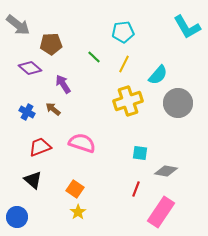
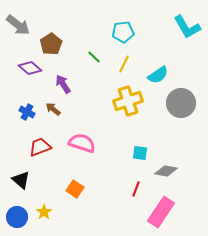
brown pentagon: rotated 30 degrees counterclockwise
cyan semicircle: rotated 15 degrees clockwise
gray circle: moved 3 px right
black triangle: moved 12 px left
yellow star: moved 34 px left
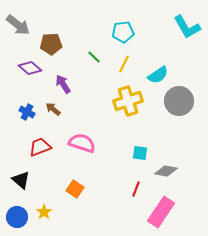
brown pentagon: rotated 30 degrees clockwise
gray circle: moved 2 px left, 2 px up
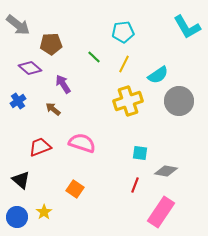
blue cross: moved 9 px left, 11 px up; rotated 28 degrees clockwise
red line: moved 1 px left, 4 px up
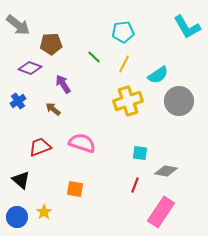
purple diamond: rotated 20 degrees counterclockwise
orange square: rotated 24 degrees counterclockwise
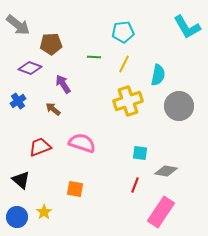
green line: rotated 40 degrees counterclockwise
cyan semicircle: rotated 45 degrees counterclockwise
gray circle: moved 5 px down
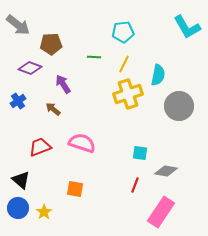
yellow cross: moved 7 px up
blue circle: moved 1 px right, 9 px up
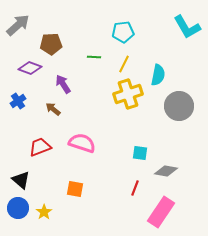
gray arrow: rotated 80 degrees counterclockwise
red line: moved 3 px down
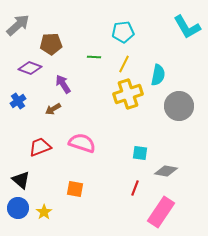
brown arrow: rotated 70 degrees counterclockwise
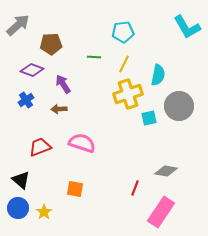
purple diamond: moved 2 px right, 2 px down
blue cross: moved 8 px right, 1 px up
brown arrow: moved 6 px right; rotated 28 degrees clockwise
cyan square: moved 9 px right, 35 px up; rotated 21 degrees counterclockwise
